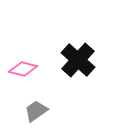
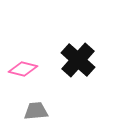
gray trapezoid: rotated 30 degrees clockwise
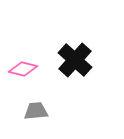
black cross: moved 3 px left
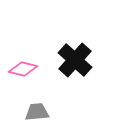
gray trapezoid: moved 1 px right, 1 px down
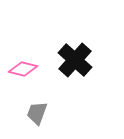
gray trapezoid: moved 1 px down; rotated 65 degrees counterclockwise
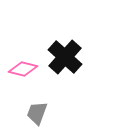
black cross: moved 10 px left, 3 px up
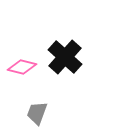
pink diamond: moved 1 px left, 2 px up
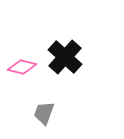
gray trapezoid: moved 7 px right
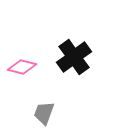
black cross: moved 9 px right; rotated 12 degrees clockwise
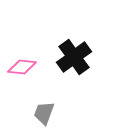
pink diamond: rotated 8 degrees counterclockwise
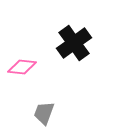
black cross: moved 14 px up
